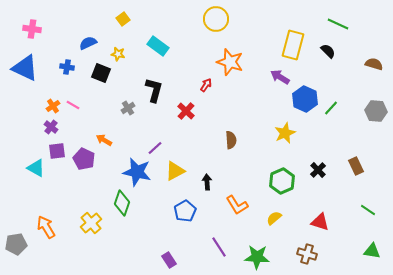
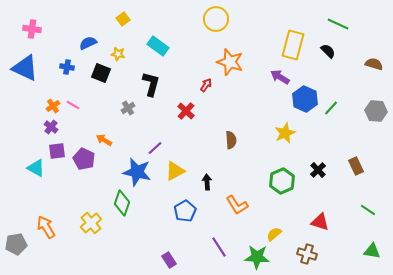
black L-shape at (154, 90): moved 3 px left, 6 px up
yellow semicircle at (274, 218): moved 16 px down
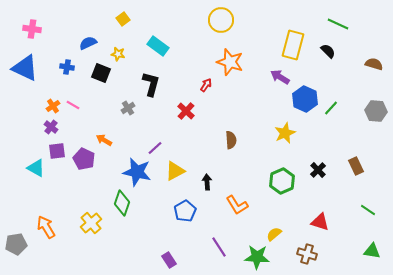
yellow circle at (216, 19): moved 5 px right, 1 px down
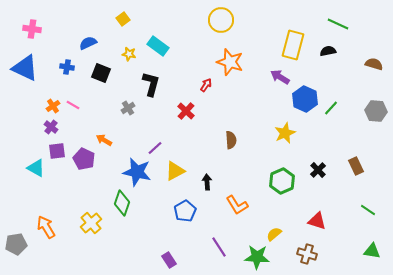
black semicircle at (328, 51): rotated 56 degrees counterclockwise
yellow star at (118, 54): moved 11 px right
red triangle at (320, 222): moved 3 px left, 1 px up
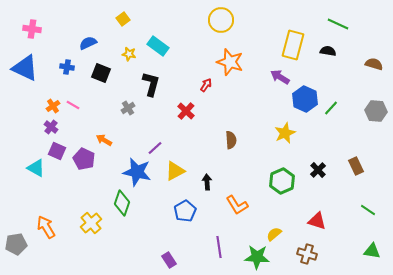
black semicircle at (328, 51): rotated 21 degrees clockwise
purple square at (57, 151): rotated 30 degrees clockwise
purple line at (219, 247): rotated 25 degrees clockwise
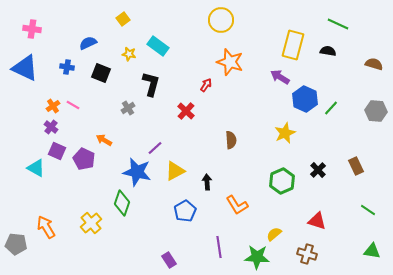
gray pentagon at (16, 244): rotated 15 degrees clockwise
